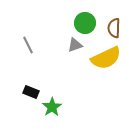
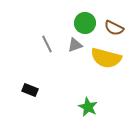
brown semicircle: rotated 66 degrees counterclockwise
gray line: moved 19 px right, 1 px up
yellow semicircle: rotated 40 degrees clockwise
black rectangle: moved 1 px left, 2 px up
green star: moved 36 px right; rotated 12 degrees counterclockwise
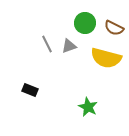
gray triangle: moved 6 px left, 1 px down
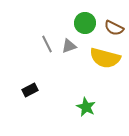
yellow semicircle: moved 1 px left
black rectangle: rotated 49 degrees counterclockwise
green star: moved 2 px left
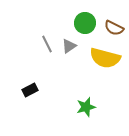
gray triangle: rotated 14 degrees counterclockwise
green star: rotated 30 degrees clockwise
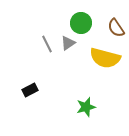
green circle: moved 4 px left
brown semicircle: moved 2 px right; rotated 30 degrees clockwise
gray triangle: moved 1 px left, 3 px up
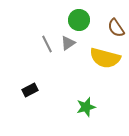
green circle: moved 2 px left, 3 px up
